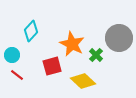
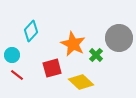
orange star: moved 1 px right
red square: moved 2 px down
yellow diamond: moved 2 px left, 1 px down
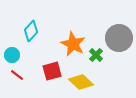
red square: moved 3 px down
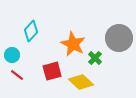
green cross: moved 1 px left, 3 px down
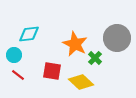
cyan diamond: moved 2 px left, 3 px down; rotated 40 degrees clockwise
gray circle: moved 2 px left
orange star: moved 2 px right
cyan circle: moved 2 px right
red square: rotated 24 degrees clockwise
red line: moved 1 px right
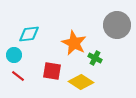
gray circle: moved 13 px up
orange star: moved 1 px left, 1 px up
green cross: rotated 16 degrees counterclockwise
red line: moved 1 px down
yellow diamond: rotated 10 degrees counterclockwise
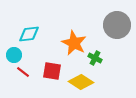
red line: moved 5 px right, 4 px up
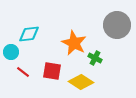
cyan circle: moved 3 px left, 3 px up
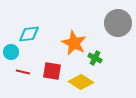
gray circle: moved 1 px right, 2 px up
red line: rotated 24 degrees counterclockwise
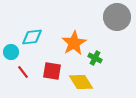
gray circle: moved 1 px left, 6 px up
cyan diamond: moved 3 px right, 3 px down
orange star: rotated 15 degrees clockwise
red line: rotated 40 degrees clockwise
yellow diamond: rotated 25 degrees clockwise
